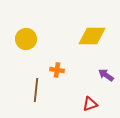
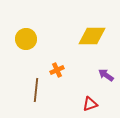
orange cross: rotated 32 degrees counterclockwise
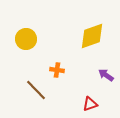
yellow diamond: rotated 20 degrees counterclockwise
orange cross: rotated 32 degrees clockwise
brown line: rotated 50 degrees counterclockwise
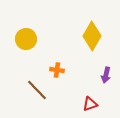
yellow diamond: rotated 40 degrees counterclockwise
purple arrow: rotated 112 degrees counterclockwise
brown line: moved 1 px right
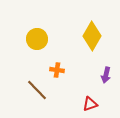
yellow circle: moved 11 px right
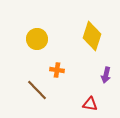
yellow diamond: rotated 12 degrees counterclockwise
red triangle: rotated 28 degrees clockwise
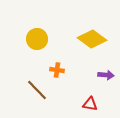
yellow diamond: moved 3 px down; rotated 72 degrees counterclockwise
purple arrow: rotated 98 degrees counterclockwise
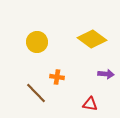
yellow circle: moved 3 px down
orange cross: moved 7 px down
purple arrow: moved 1 px up
brown line: moved 1 px left, 3 px down
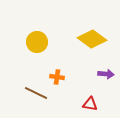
brown line: rotated 20 degrees counterclockwise
